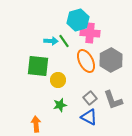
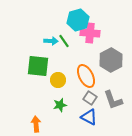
orange ellipse: moved 15 px down
gray square: rotated 16 degrees counterclockwise
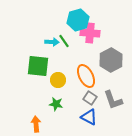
cyan arrow: moved 1 px right, 1 px down
green star: moved 4 px left, 1 px up; rotated 24 degrees clockwise
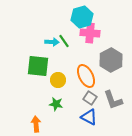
cyan hexagon: moved 4 px right, 3 px up
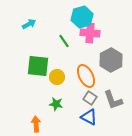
cyan arrow: moved 23 px left, 18 px up; rotated 32 degrees counterclockwise
yellow circle: moved 1 px left, 3 px up
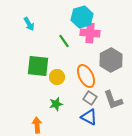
cyan arrow: rotated 88 degrees clockwise
green star: rotated 24 degrees counterclockwise
orange arrow: moved 1 px right, 1 px down
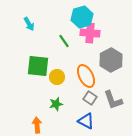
blue triangle: moved 3 px left, 4 px down
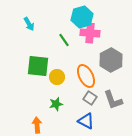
green line: moved 1 px up
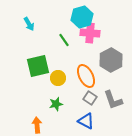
green square: rotated 20 degrees counterclockwise
yellow circle: moved 1 px right, 1 px down
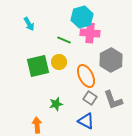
green line: rotated 32 degrees counterclockwise
yellow circle: moved 1 px right, 16 px up
